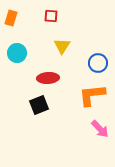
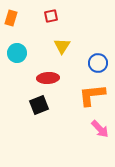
red square: rotated 16 degrees counterclockwise
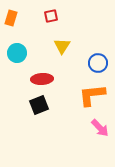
red ellipse: moved 6 px left, 1 px down
pink arrow: moved 1 px up
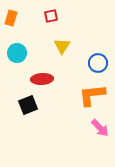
black square: moved 11 px left
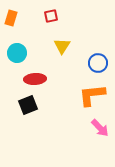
red ellipse: moved 7 px left
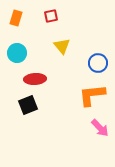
orange rectangle: moved 5 px right
yellow triangle: rotated 12 degrees counterclockwise
